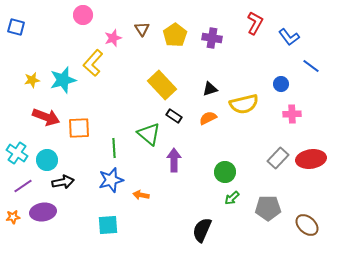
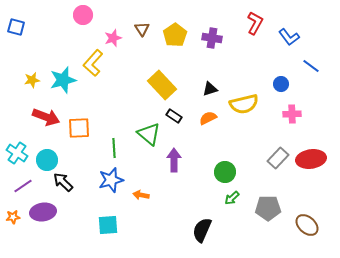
black arrow: rotated 125 degrees counterclockwise
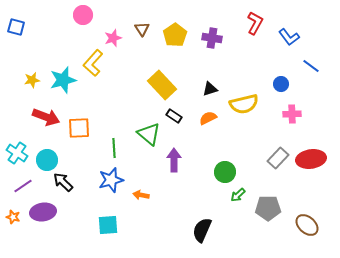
green arrow: moved 6 px right, 3 px up
orange star: rotated 24 degrees clockwise
